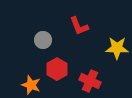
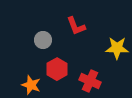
red L-shape: moved 3 px left
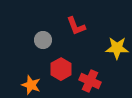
red hexagon: moved 4 px right
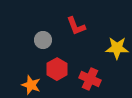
red hexagon: moved 4 px left
red cross: moved 2 px up
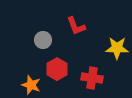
red cross: moved 2 px right, 1 px up; rotated 15 degrees counterclockwise
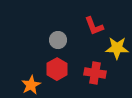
red L-shape: moved 18 px right
gray circle: moved 15 px right
red cross: moved 3 px right, 5 px up
orange star: rotated 24 degrees clockwise
